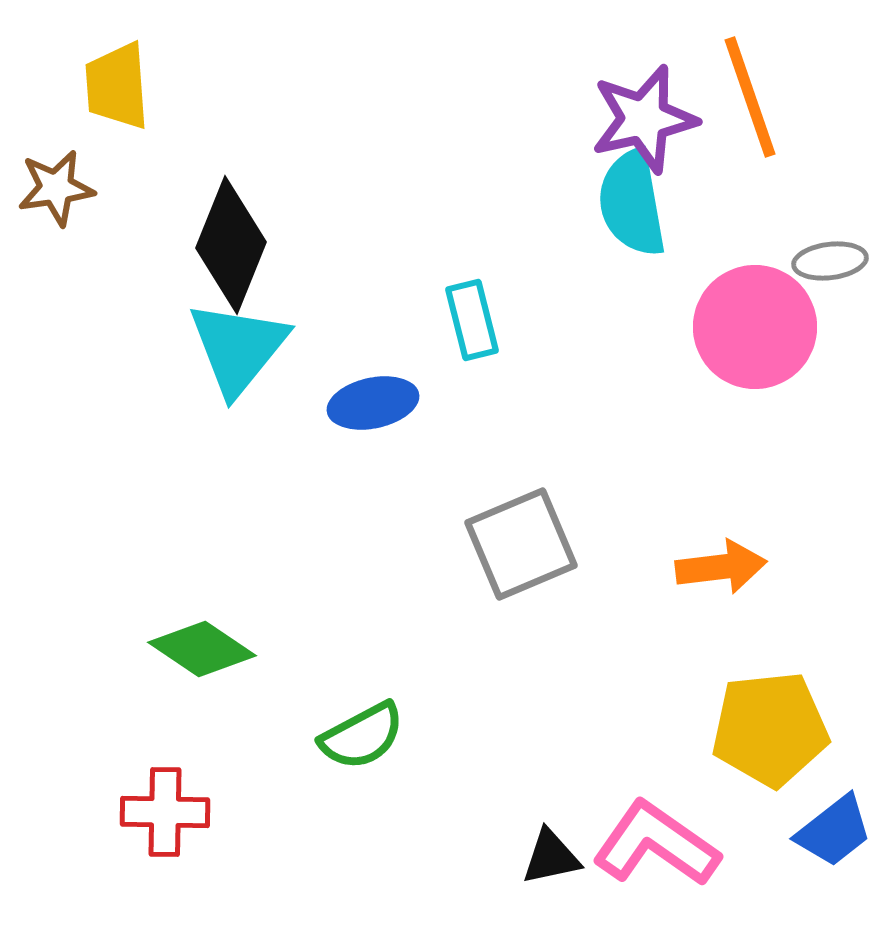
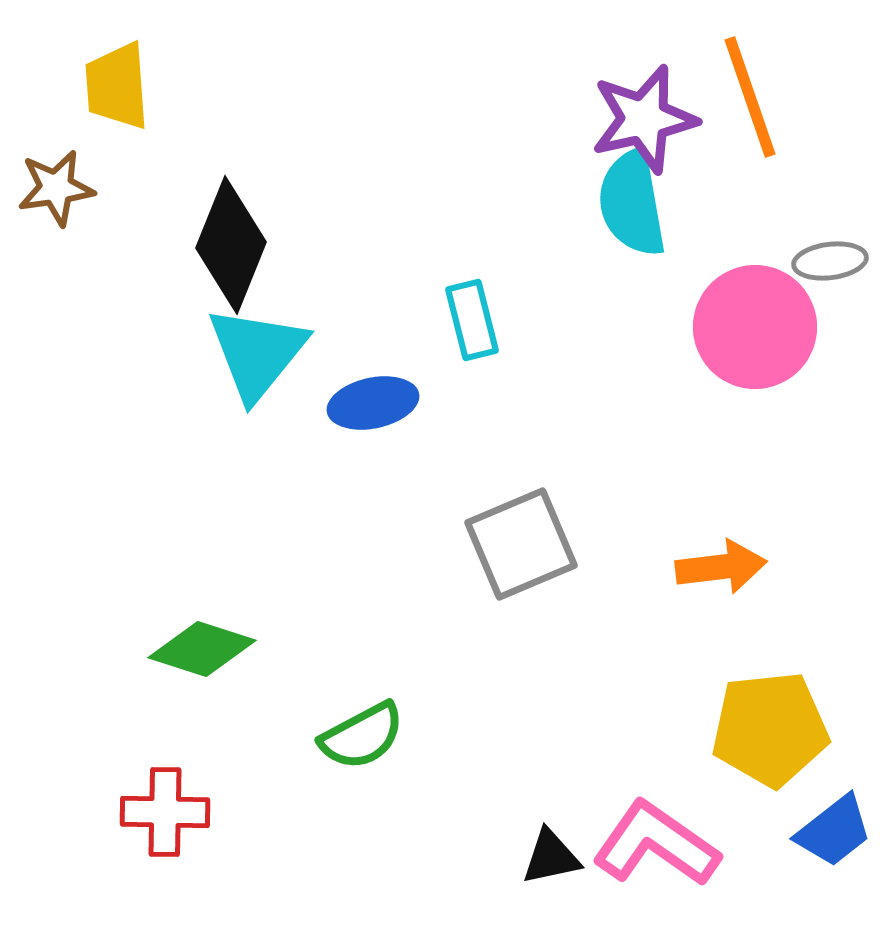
cyan triangle: moved 19 px right, 5 px down
green diamond: rotated 16 degrees counterclockwise
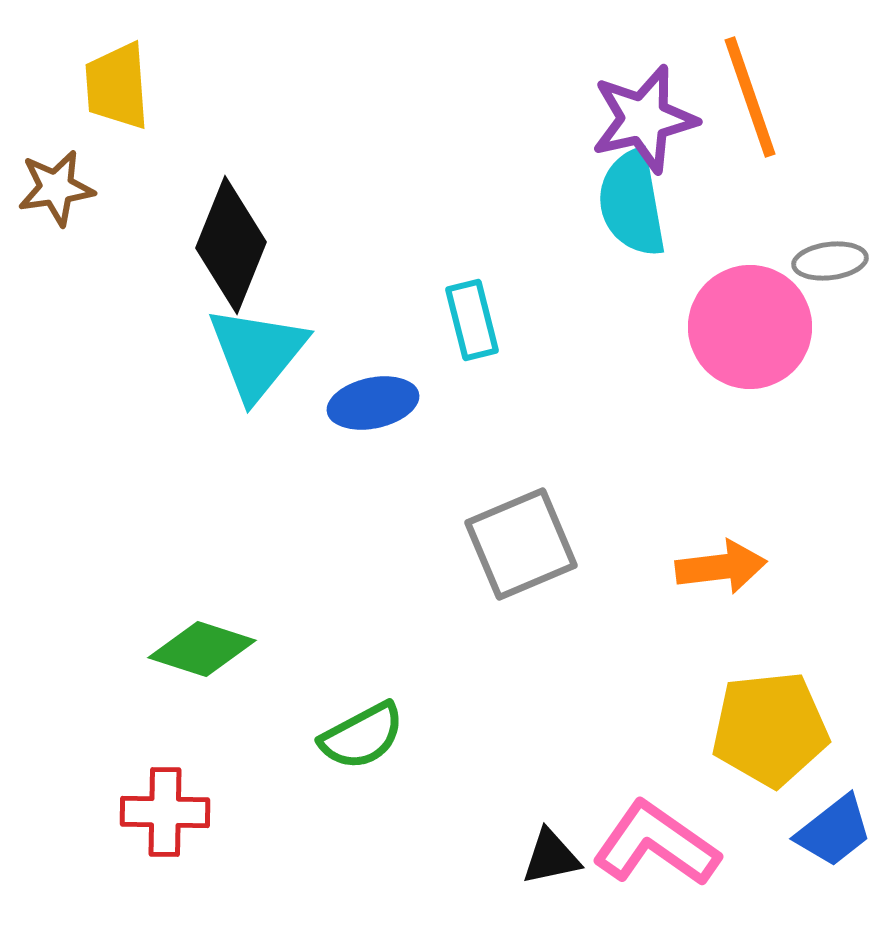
pink circle: moved 5 px left
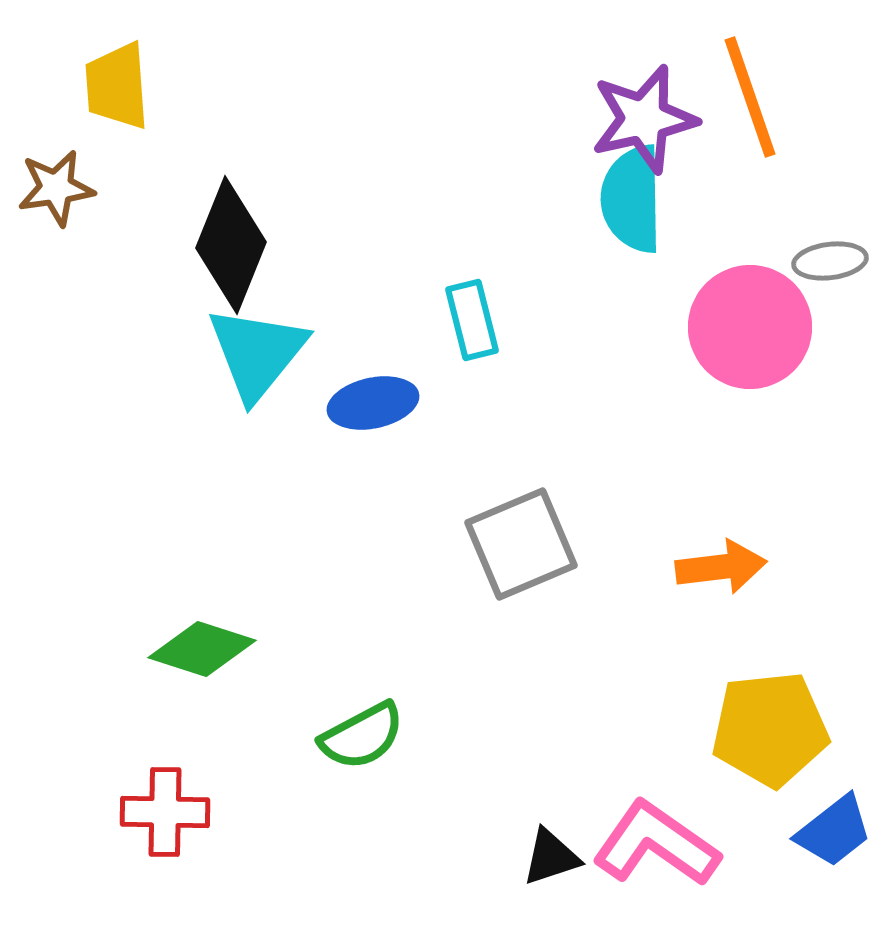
cyan semicircle: moved 4 px up; rotated 9 degrees clockwise
black triangle: rotated 6 degrees counterclockwise
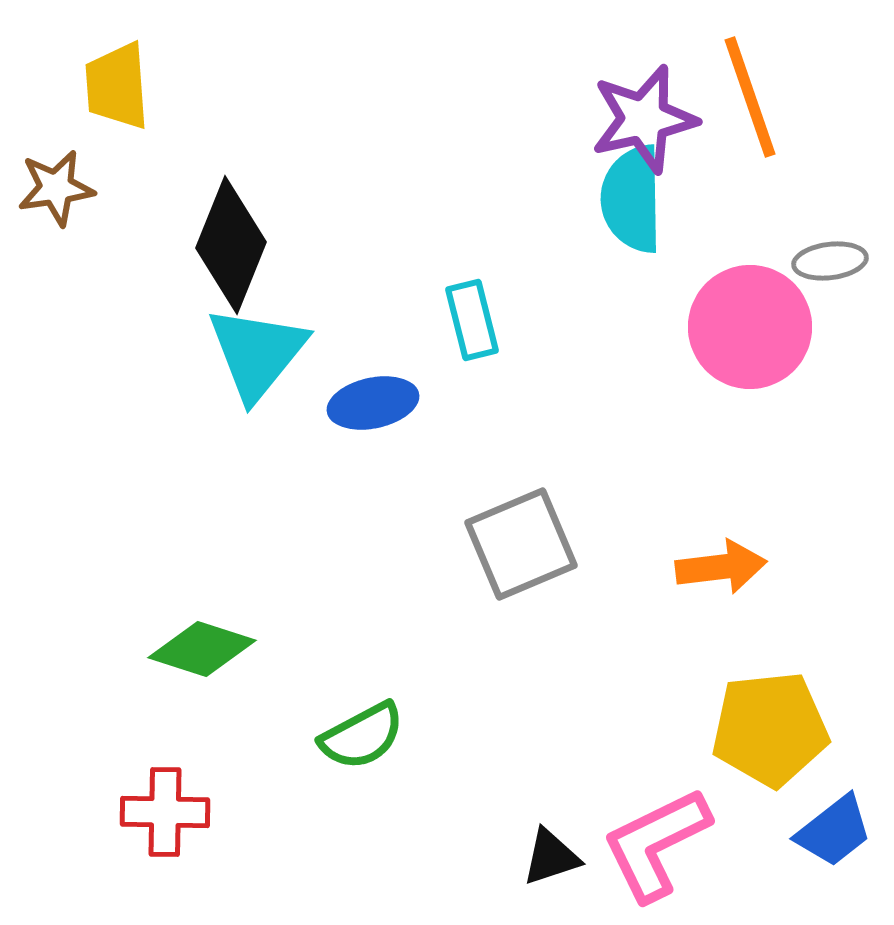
pink L-shape: rotated 61 degrees counterclockwise
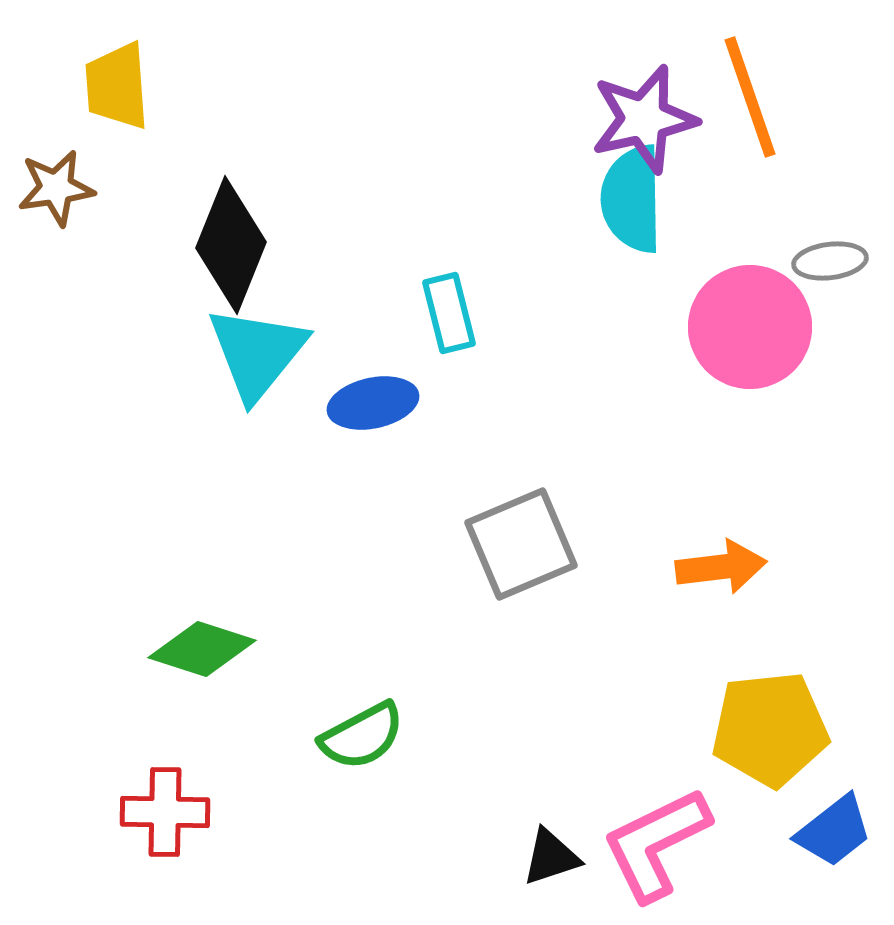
cyan rectangle: moved 23 px left, 7 px up
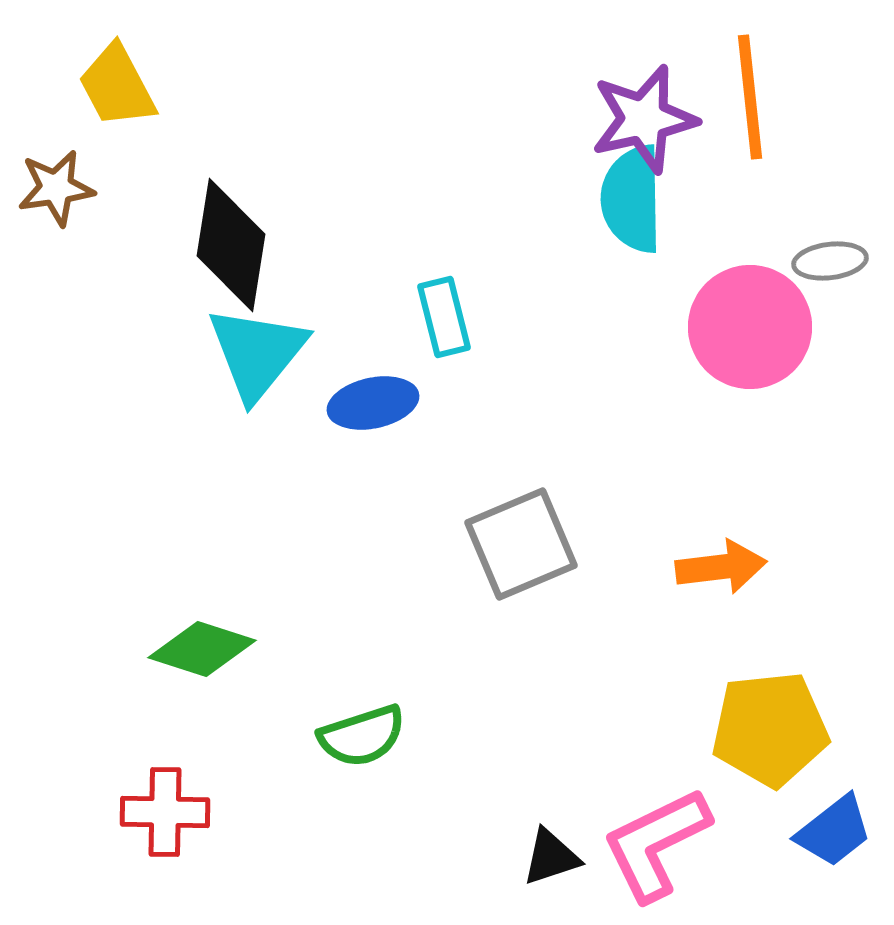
yellow trapezoid: rotated 24 degrees counterclockwise
orange line: rotated 13 degrees clockwise
black diamond: rotated 13 degrees counterclockwise
cyan rectangle: moved 5 px left, 4 px down
green semicircle: rotated 10 degrees clockwise
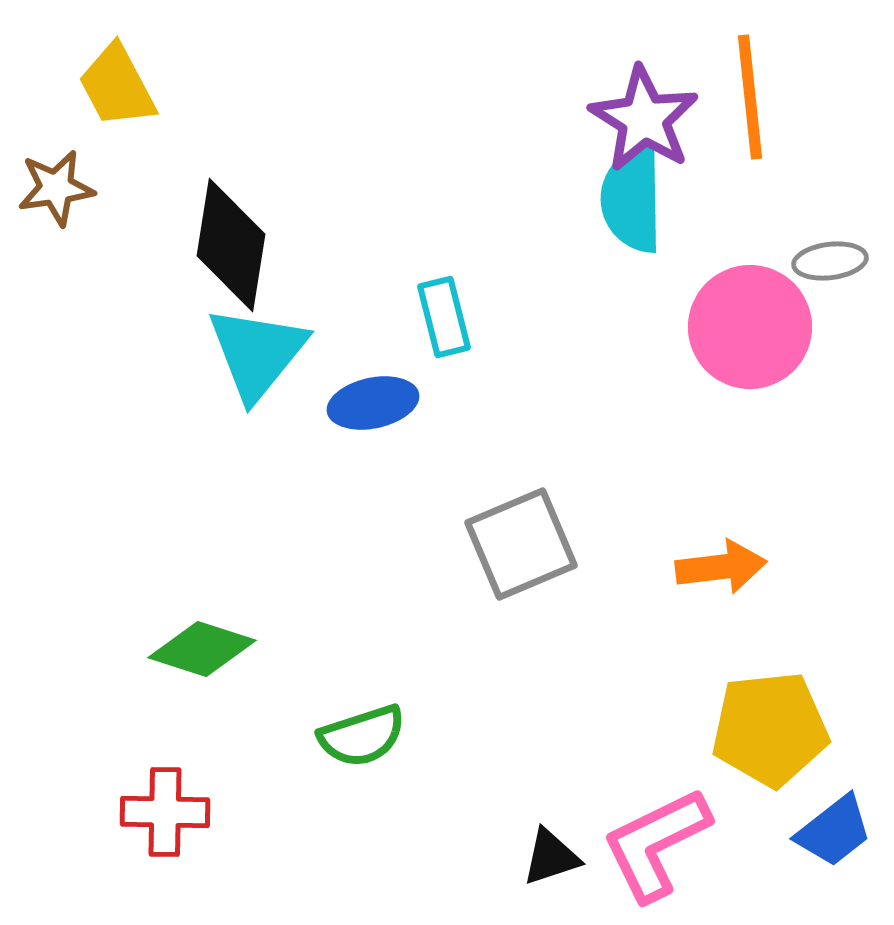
purple star: rotated 27 degrees counterclockwise
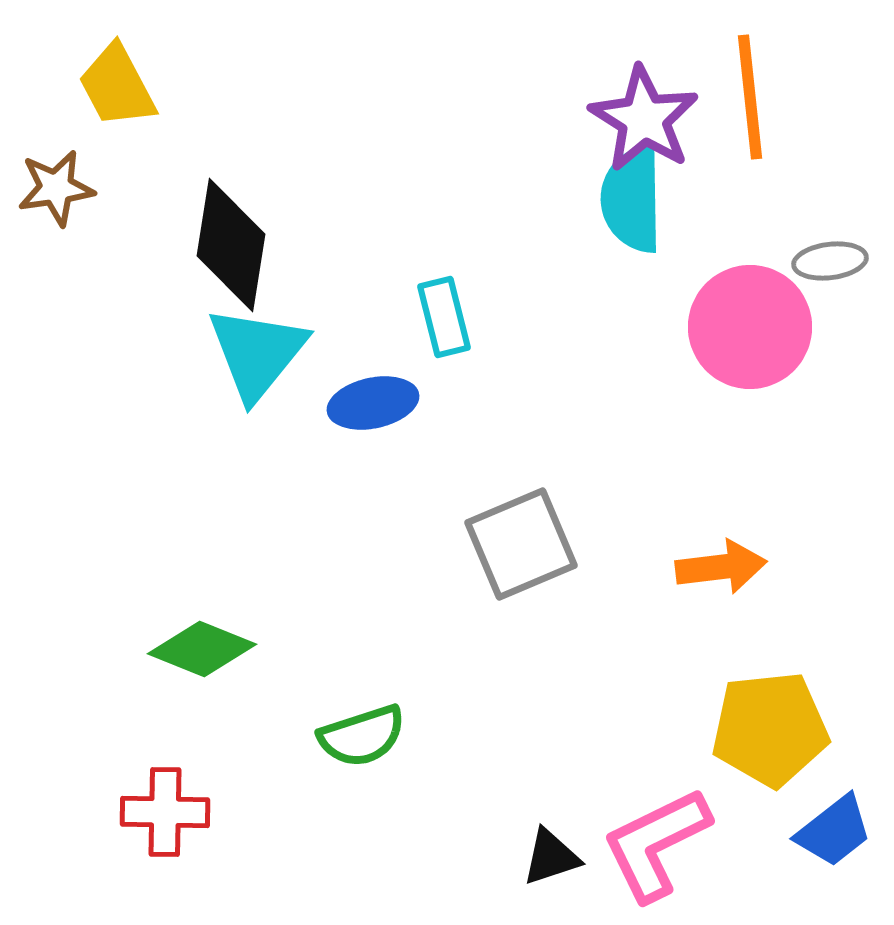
green diamond: rotated 4 degrees clockwise
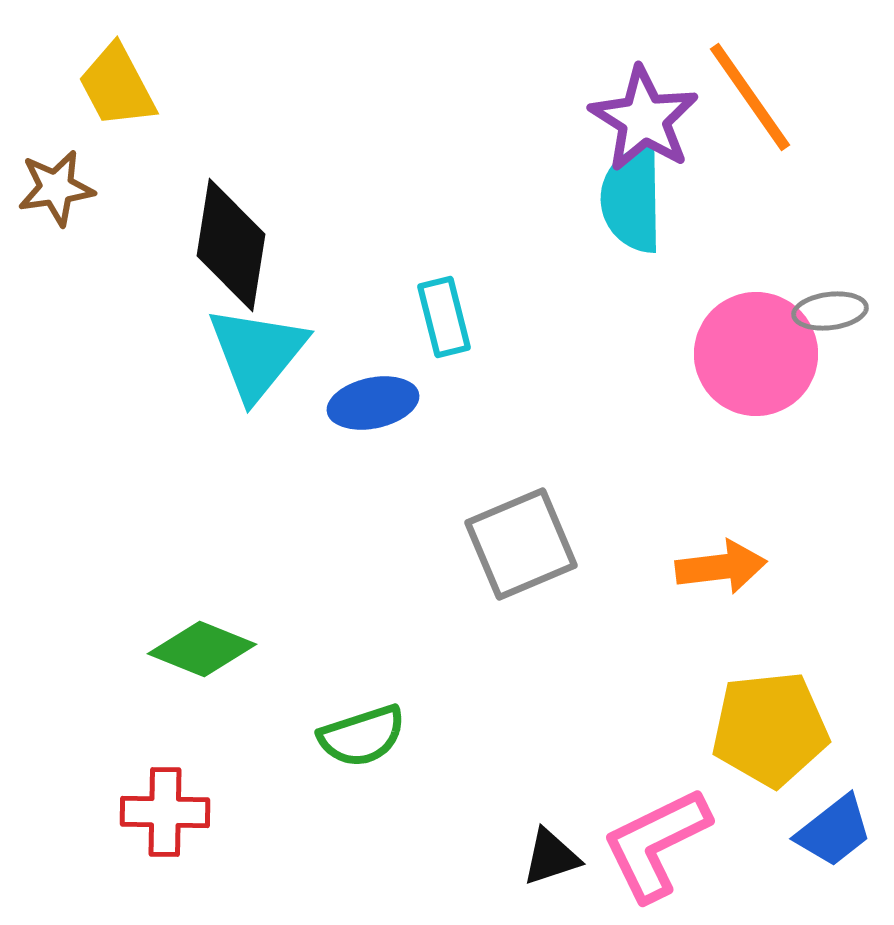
orange line: rotated 29 degrees counterclockwise
gray ellipse: moved 50 px down
pink circle: moved 6 px right, 27 px down
